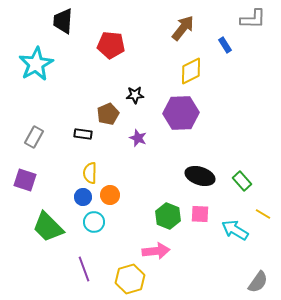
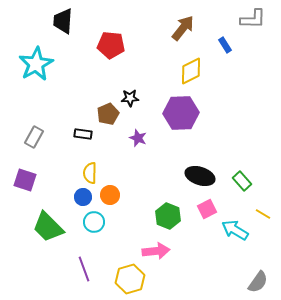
black star: moved 5 px left, 3 px down
pink square: moved 7 px right, 5 px up; rotated 30 degrees counterclockwise
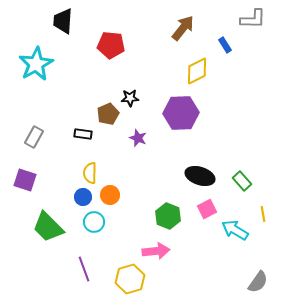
yellow diamond: moved 6 px right
yellow line: rotated 49 degrees clockwise
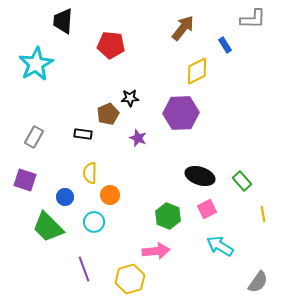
blue circle: moved 18 px left
cyan arrow: moved 15 px left, 16 px down
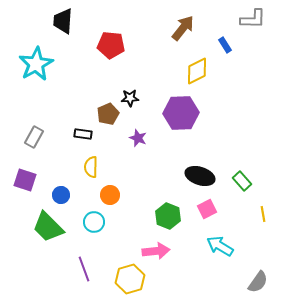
yellow semicircle: moved 1 px right, 6 px up
blue circle: moved 4 px left, 2 px up
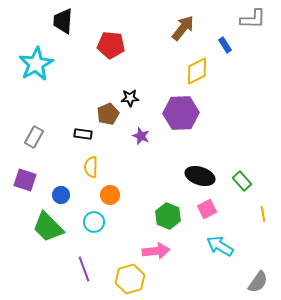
purple star: moved 3 px right, 2 px up
